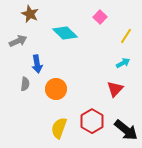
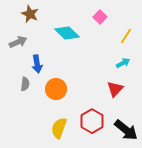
cyan diamond: moved 2 px right
gray arrow: moved 1 px down
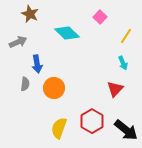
cyan arrow: rotated 96 degrees clockwise
orange circle: moved 2 px left, 1 px up
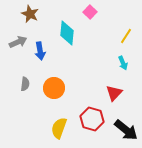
pink square: moved 10 px left, 5 px up
cyan diamond: rotated 50 degrees clockwise
blue arrow: moved 3 px right, 13 px up
red triangle: moved 1 px left, 4 px down
red hexagon: moved 2 px up; rotated 15 degrees counterclockwise
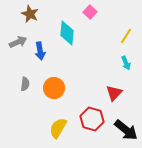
cyan arrow: moved 3 px right
yellow semicircle: moved 1 px left; rotated 10 degrees clockwise
